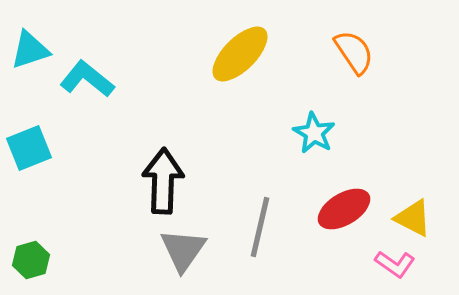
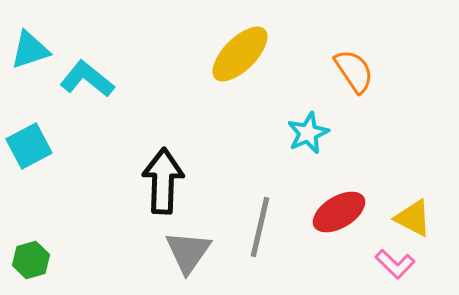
orange semicircle: moved 19 px down
cyan star: moved 6 px left; rotated 18 degrees clockwise
cyan square: moved 2 px up; rotated 6 degrees counterclockwise
red ellipse: moved 5 px left, 3 px down
gray triangle: moved 5 px right, 2 px down
pink L-shape: rotated 9 degrees clockwise
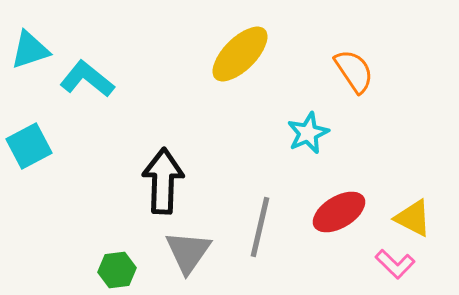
green hexagon: moved 86 px right, 10 px down; rotated 9 degrees clockwise
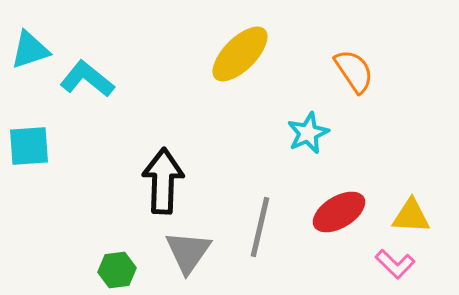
cyan square: rotated 24 degrees clockwise
yellow triangle: moved 2 px left, 2 px up; rotated 24 degrees counterclockwise
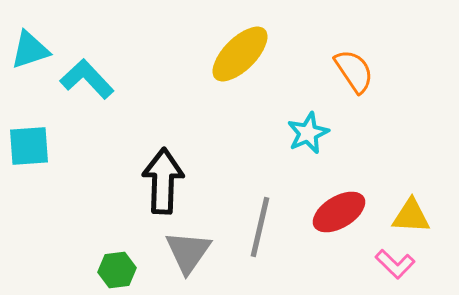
cyan L-shape: rotated 8 degrees clockwise
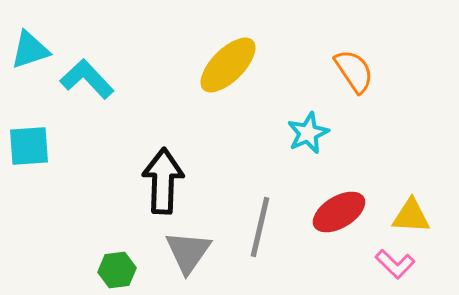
yellow ellipse: moved 12 px left, 11 px down
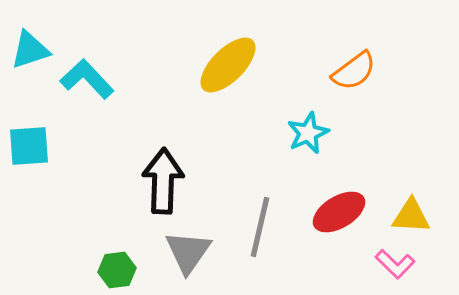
orange semicircle: rotated 87 degrees clockwise
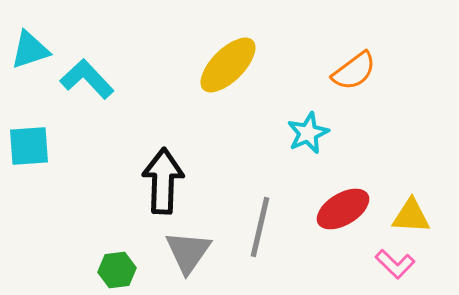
red ellipse: moved 4 px right, 3 px up
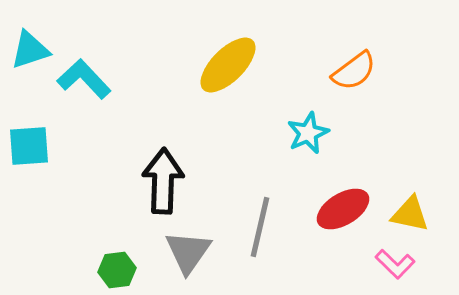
cyan L-shape: moved 3 px left
yellow triangle: moved 1 px left, 2 px up; rotated 9 degrees clockwise
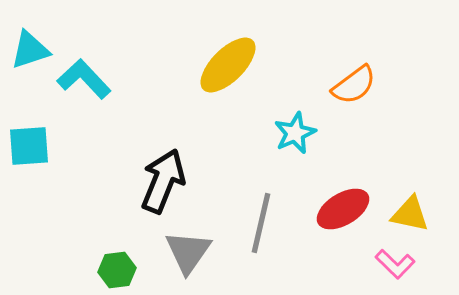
orange semicircle: moved 14 px down
cyan star: moved 13 px left
black arrow: rotated 20 degrees clockwise
gray line: moved 1 px right, 4 px up
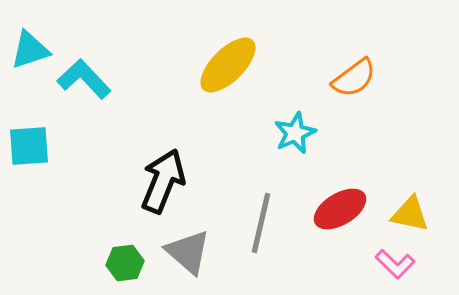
orange semicircle: moved 7 px up
red ellipse: moved 3 px left
gray triangle: rotated 24 degrees counterclockwise
green hexagon: moved 8 px right, 7 px up
